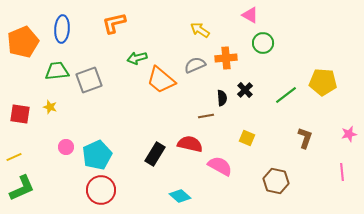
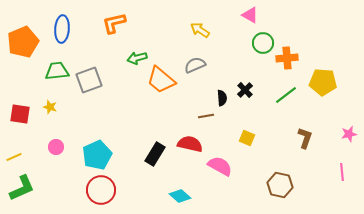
orange cross: moved 61 px right
pink circle: moved 10 px left
brown hexagon: moved 4 px right, 4 px down
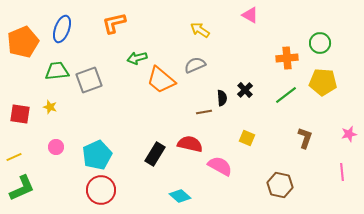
blue ellipse: rotated 16 degrees clockwise
green circle: moved 57 px right
brown line: moved 2 px left, 4 px up
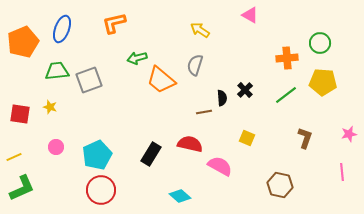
gray semicircle: rotated 50 degrees counterclockwise
black rectangle: moved 4 px left
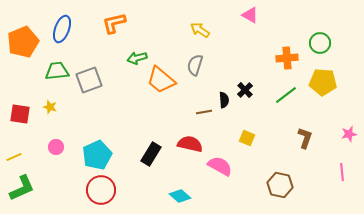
black semicircle: moved 2 px right, 2 px down
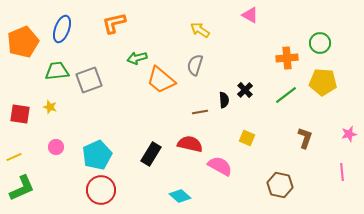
brown line: moved 4 px left
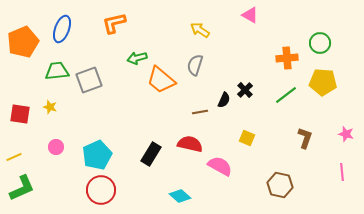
black semicircle: rotated 28 degrees clockwise
pink star: moved 3 px left; rotated 28 degrees clockwise
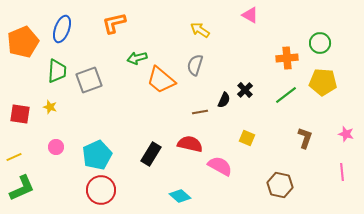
green trapezoid: rotated 100 degrees clockwise
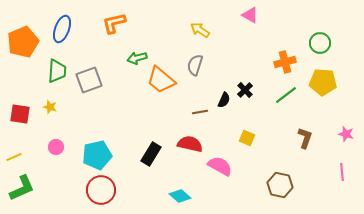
orange cross: moved 2 px left, 4 px down; rotated 10 degrees counterclockwise
cyan pentagon: rotated 12 degrees clockwise
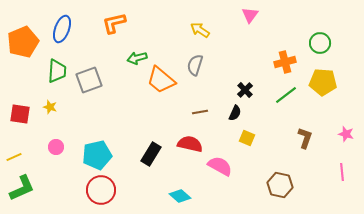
pink triangle: rotated 36 degrees clockwise
black semicircle: moved 11 px right, 13 px down
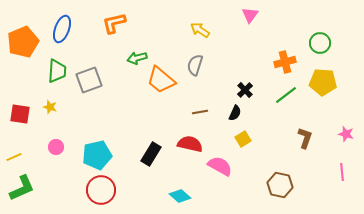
yellow square: moved 4 px left, 1 px down; rotated 35 degrees clockwise
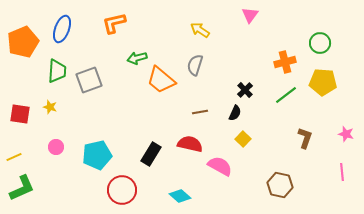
yellow square: rotated 14 degrees counterclockwise
red circle: moved 21 px right
